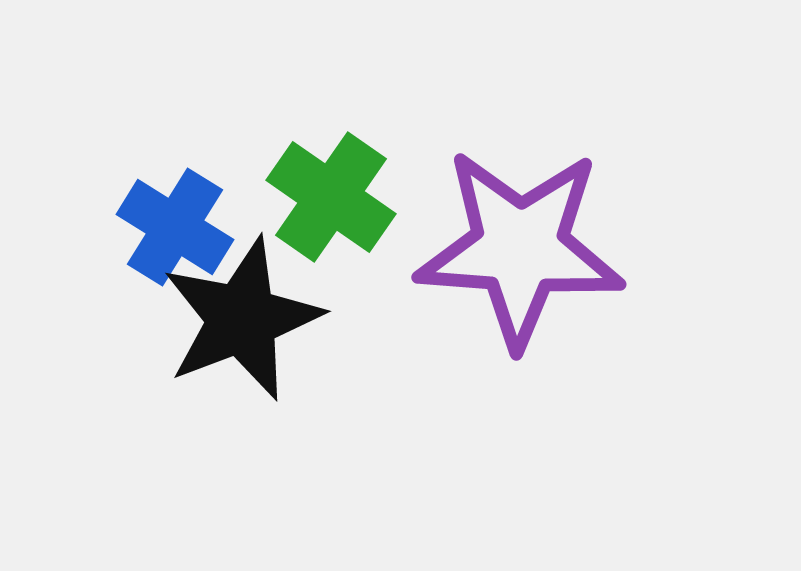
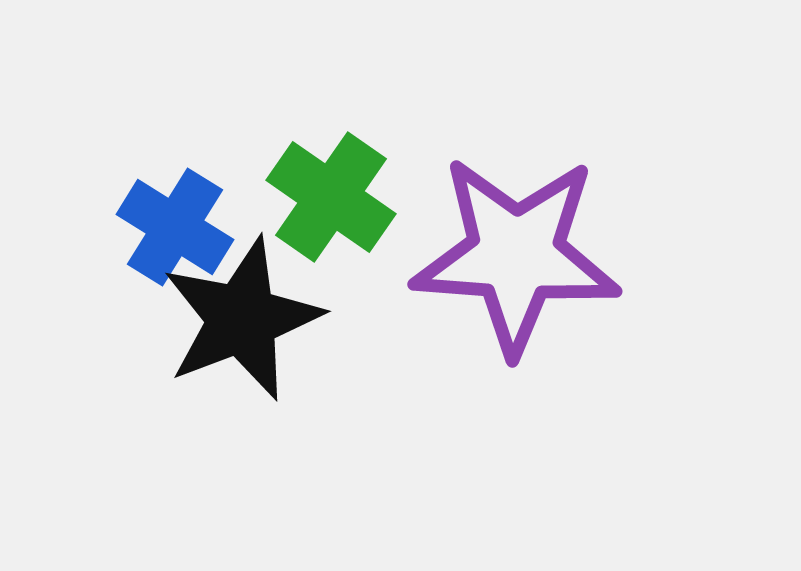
purple star: moved 4 px left, 7 px down
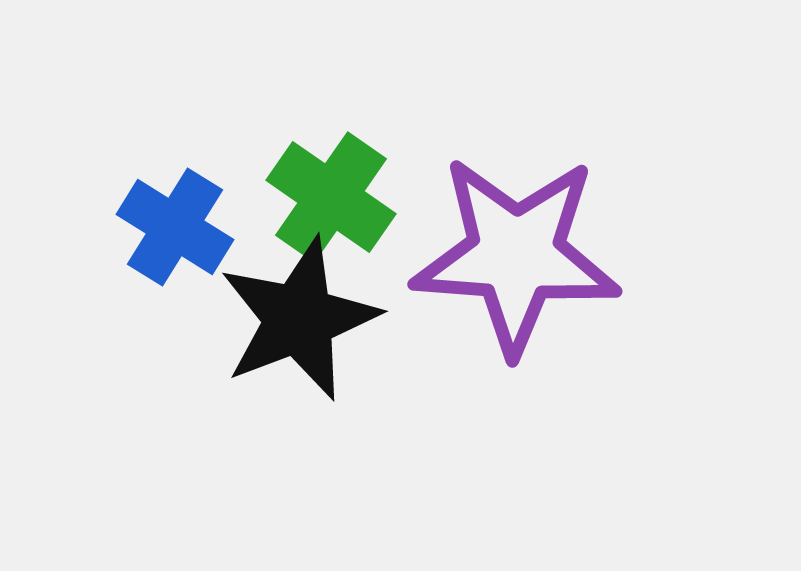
black star: moved 57 px right
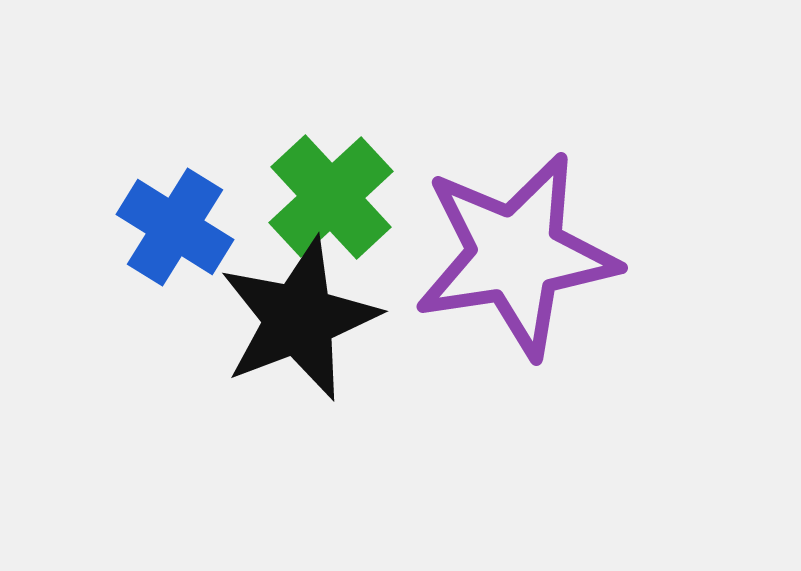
green cross: rotated 12 degrees clockwise
purple star: rotated 13 degrees counterclockwise
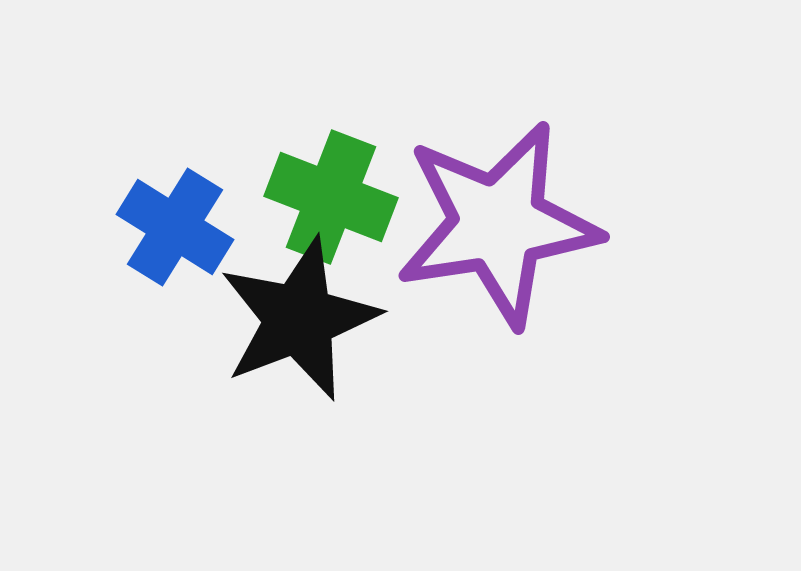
green cross: rotated 26 degrees counterclockwise
purple star: moved 18 px left, 31 px up
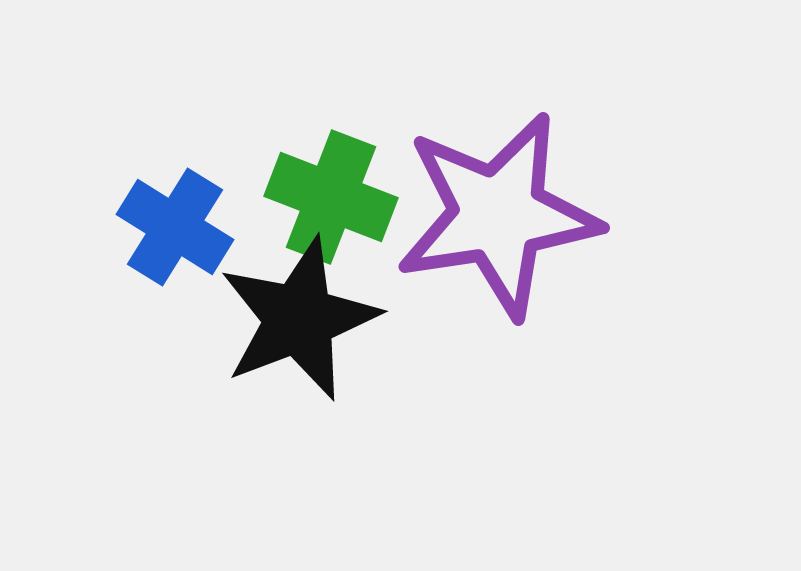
purple star: moved 9 px up
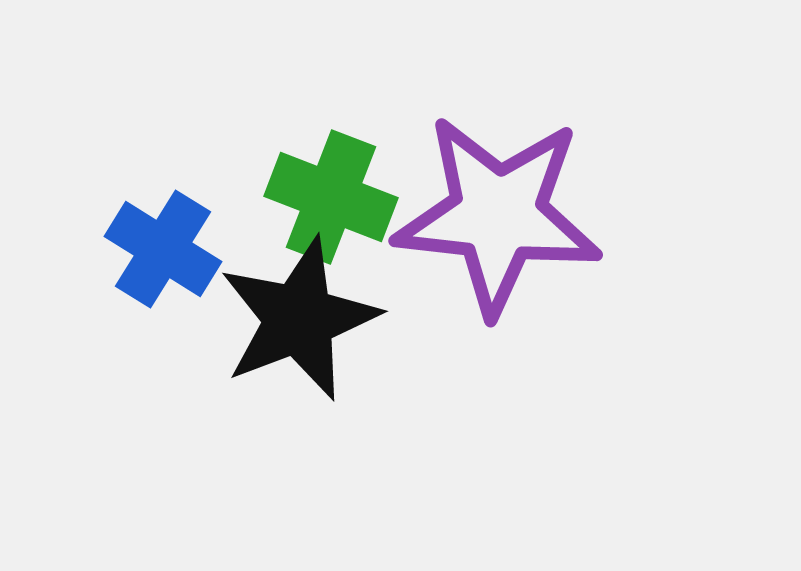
purple star: rotated 15 degrees clockwise
blue cross: moved 12 px left, 22 px down
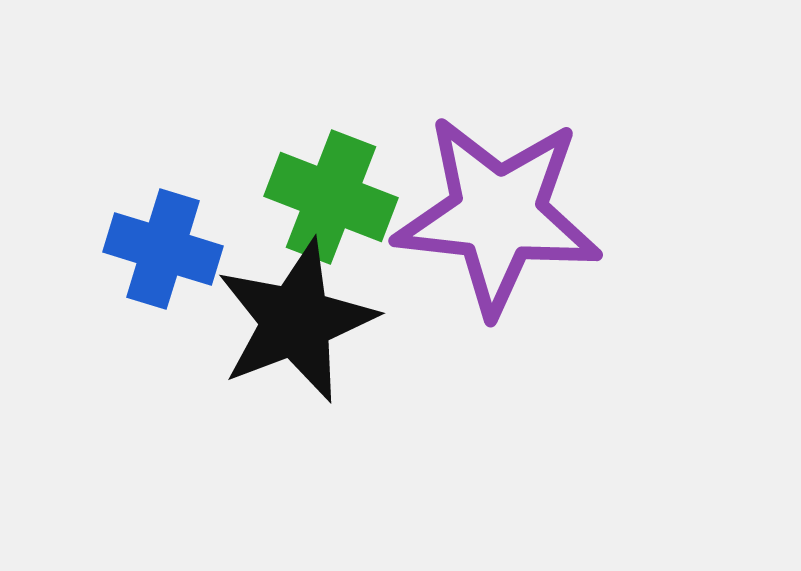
blue cross: rotated 15 degrees counterclockwise
black star: moved 3 px left, 2 px down
